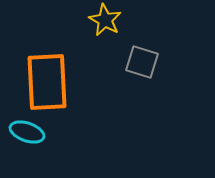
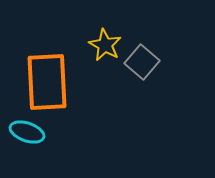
yellow star: moved 25 px down
gray square: rotated 24 degrees clockwise
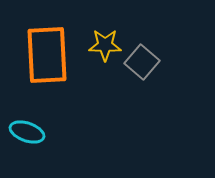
yellow star: rotated 28 degrees counterclockwise
orange rectangle: moved 27 px up
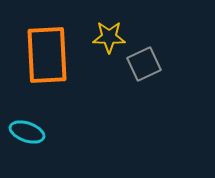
yellow star: moved 4 px right, 8 px up
gray square: moved 2 px right, 2 px down; rotated 24 degrees clockwise
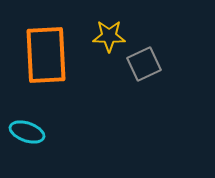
yellow star: moved 1 px up
orange rectangle: moved 1 px left
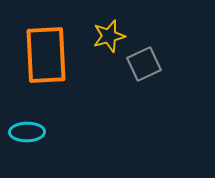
yellow star: rotated 16 degrees counterclockwise
cyan ellipse: rotated 20 degrees counterclockwise
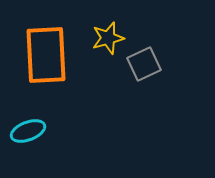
yellow star: moved 1 px left, 2 px down
cyan ellipse: moved 1 px right, 1 px up; rotated 20 degrees counterclockwise
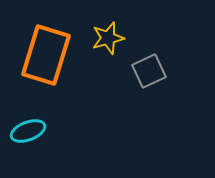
orange rectangle: rotated 20 degrees clockwise
gray square: moved 5 px right, 7 px down
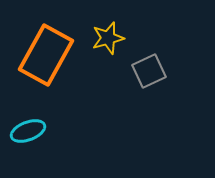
orange rectangle: rotated 12 degrees clockwise
